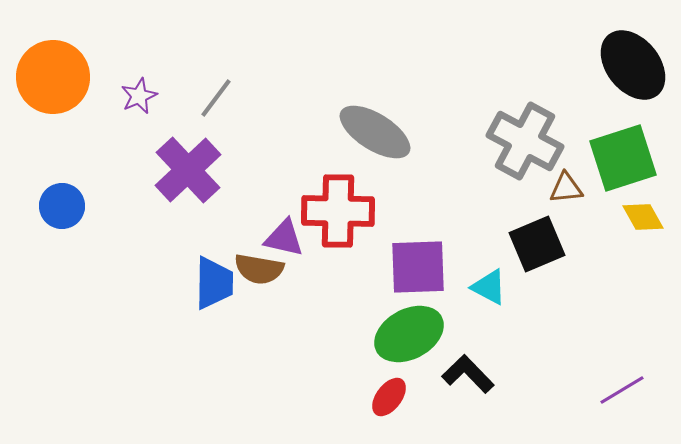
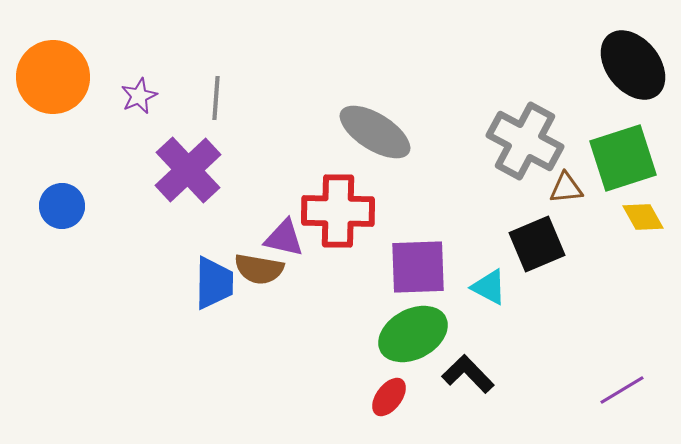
gray line: rotated 33 degrees counterclockwise
green ellipse: moved 4 px right
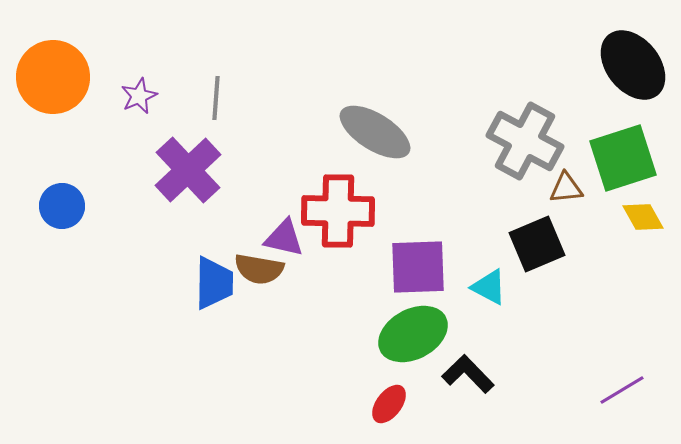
red ellipse: moved 7 px down
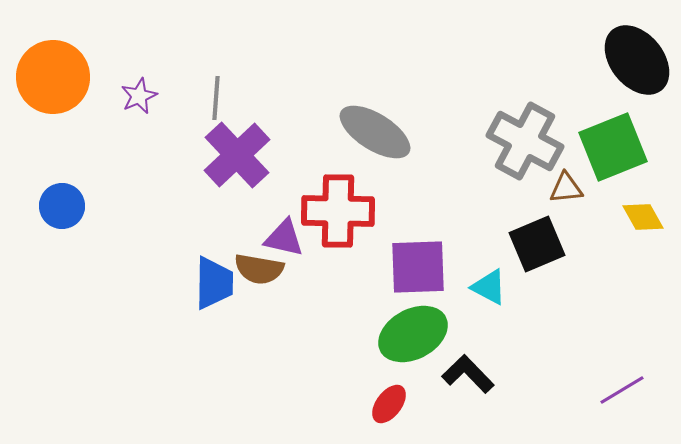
black ellipse: moved 4 px right, 5 px up
green square: moved 10 px left, 11 px up; rotated 4 degrees counterclockwise
purple cross: moved 49 px right, 15 px up
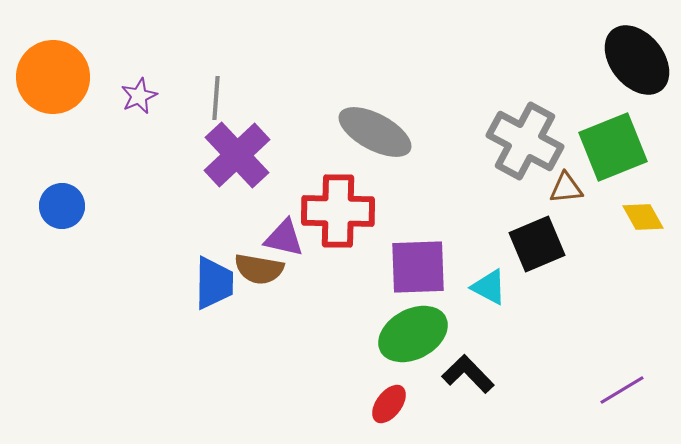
gray ellipse: rotated 4 degrees counterclockwise
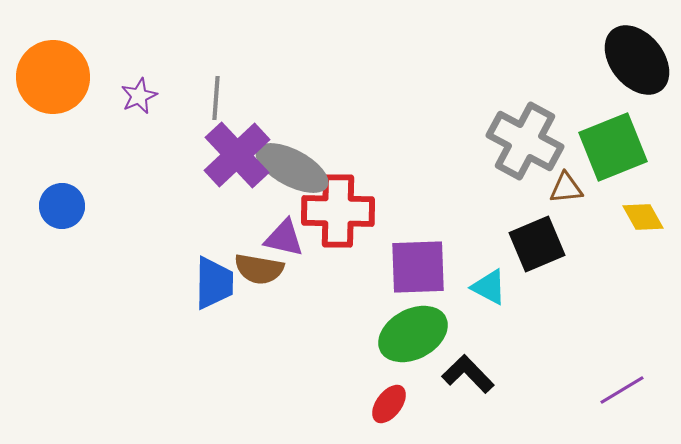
gray ellipse: moved 83 px left, 36 px down
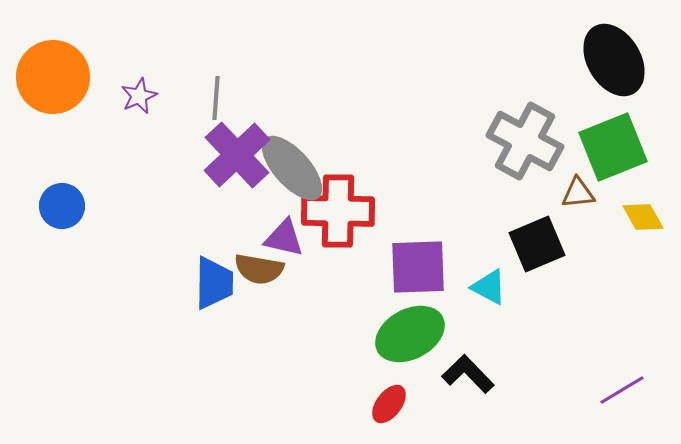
black ellipse: moved 23 px left; rotated 8 degrees clockwise
gray ellipse: rotated 20 degrees clockwise
brown triangle: moved 12 px right, 5 px down
green ellipse: moved 3 px left
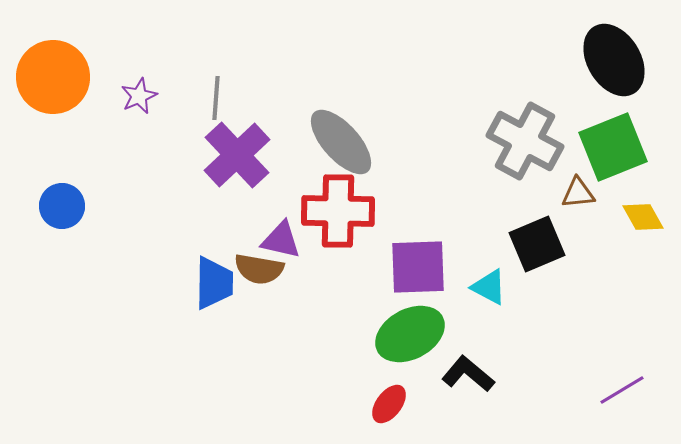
gray ellipse: moved 49 px right, 26 px up
purple triangle: moved 3 px left, 2 px down
black L-shape: rotated 6 degrees counterclockwise
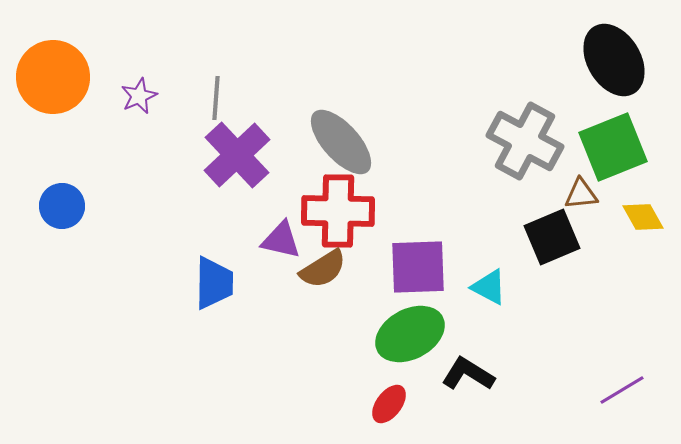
brown triangle: moved 3 px right, 1 px down
black square: moved 15 px right, 7 px up
brown semicircle: moved 64 px right; rotated 42 degrees counterclockwise
black L-shape: rotated 8 degrees counterclockwise
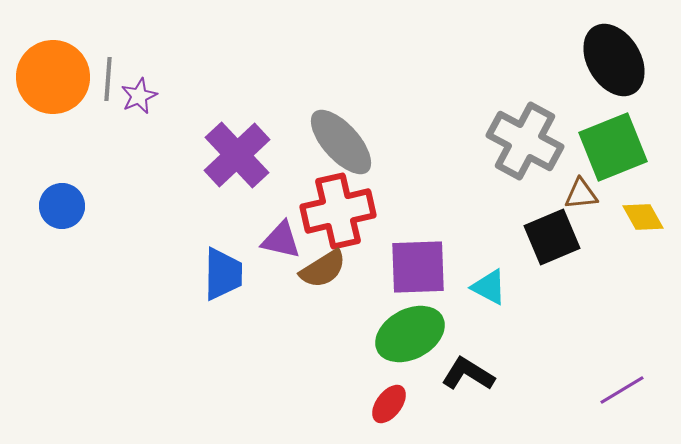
gray line: moved 108 px left, 19 px up
red cross: rotated 14 degrees counterclockwise
blue trapezoid: moved 9 px right, 9 px up
